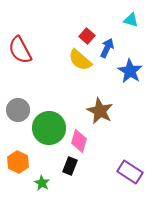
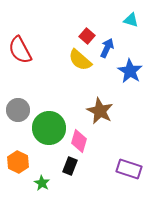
purple rectangle: moved 1 px left, 3 px up; rotated 15 degrees counterclockwise
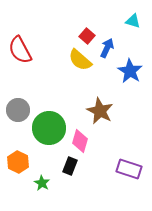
cyan triangle: moved 2 px right, 1 px down
pink diamond: moved 1 px right
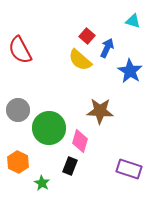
brown star: rotated 24 degrees counterclockwise
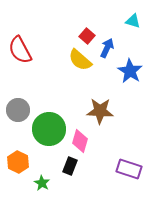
green circle: moved 1 px down
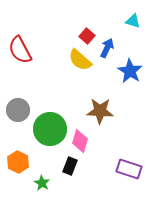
green circle: moved 1 px right
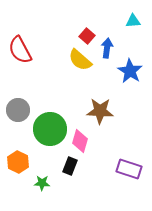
cyan triangle: rotated 21 degrees counterclockwise
blue arrow: rotated 18 degrees counterclockwise
green star: rotated 28 degrees counterclockwise
